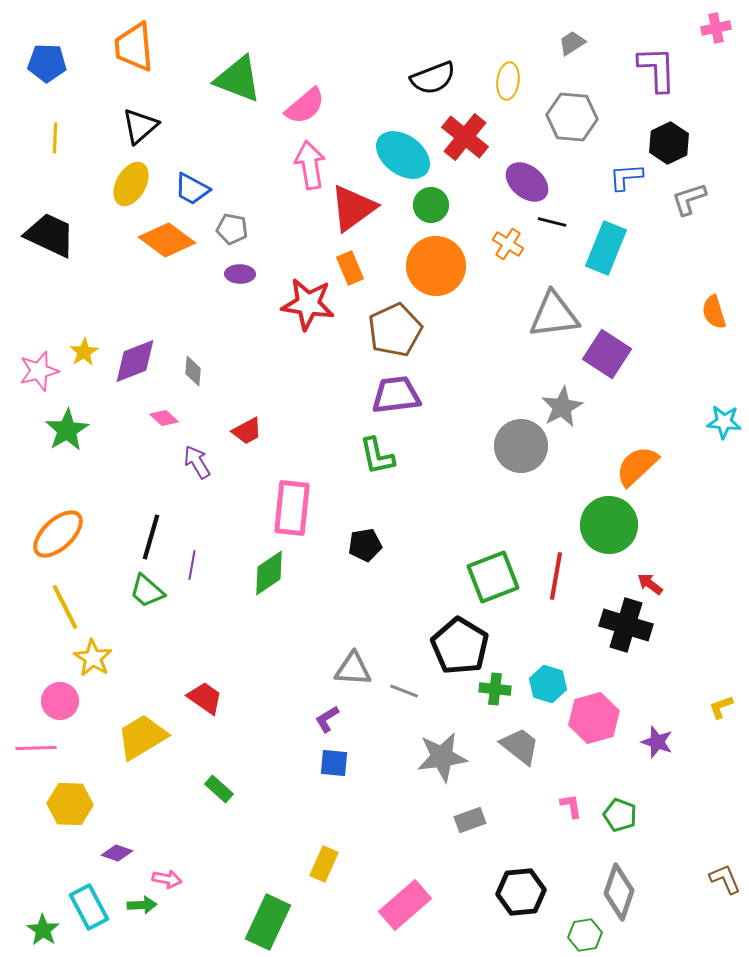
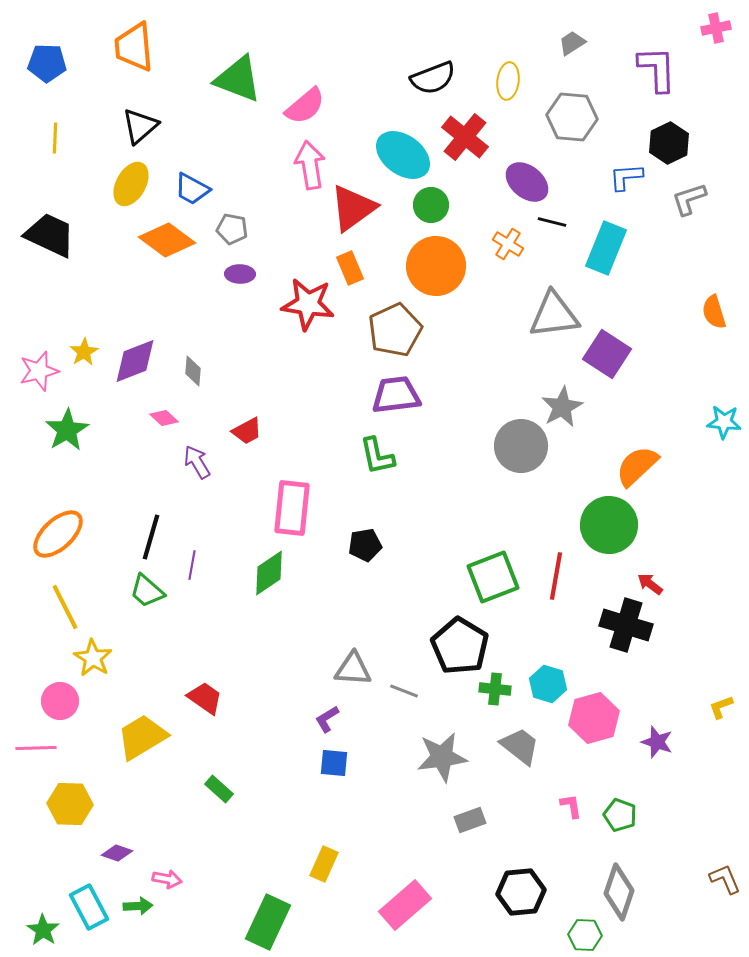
green arrow at (142, 905): moved 4 px left, 1 px down
green hexagon at (585, 935): rotated 12 degrees clockwise
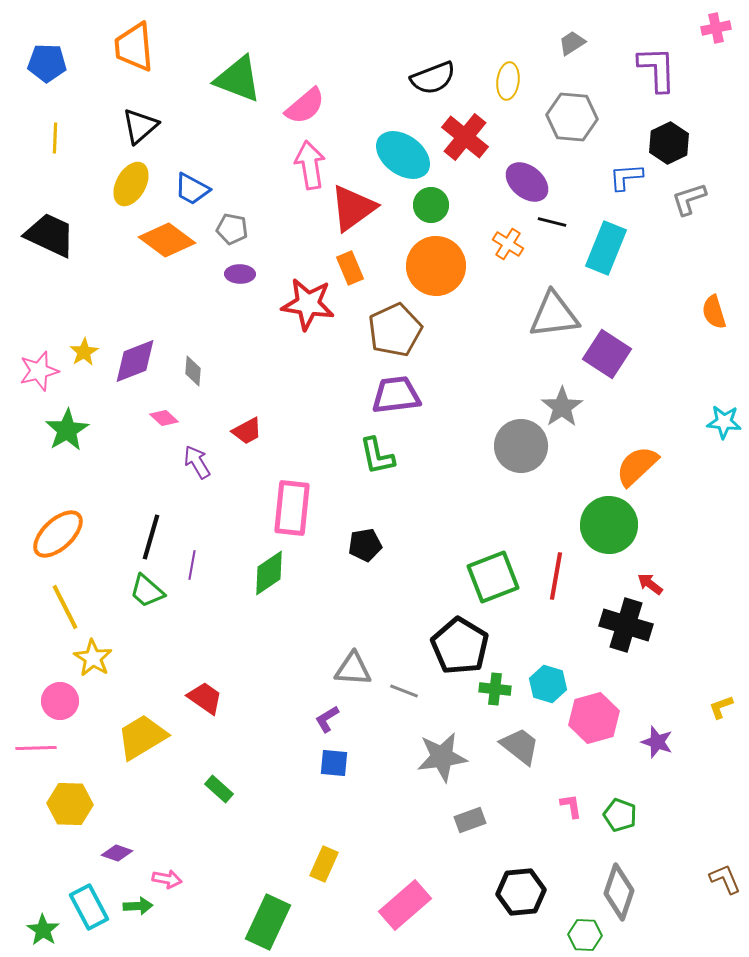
gray star at (562, 407): rotated 6 degrees counterclockwise
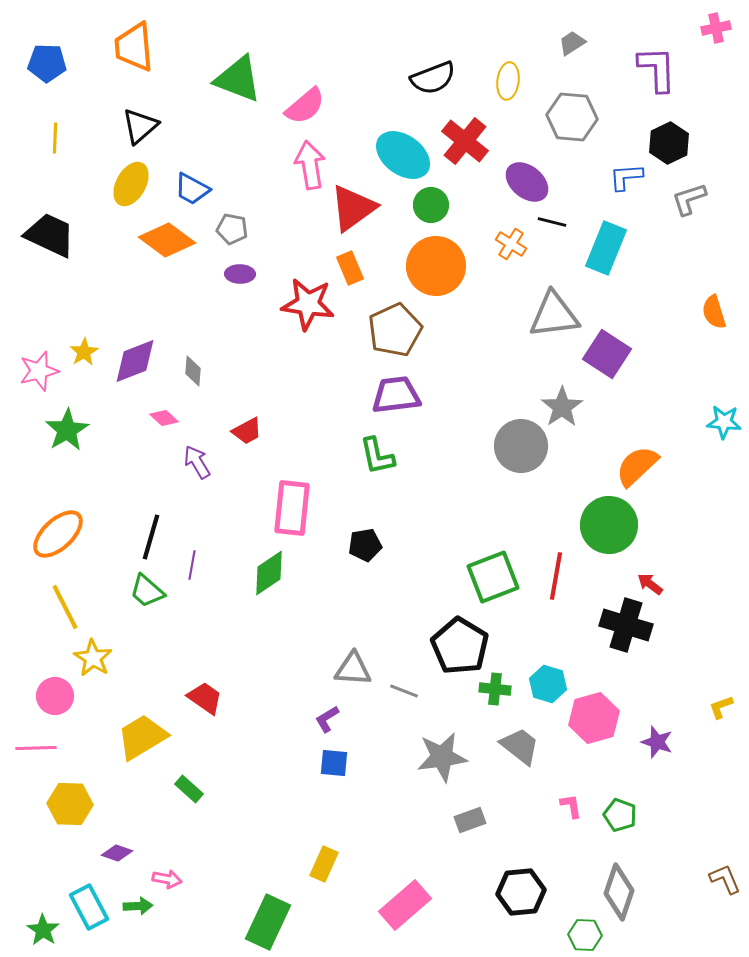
red cross at (465, 137): moved 4 px down
orange cross at (508, 244): moved 3 px right
pink circle at (60, 701): moved 5 px left, 5 px up
green rectangle at (219, 789): moved 30 px left
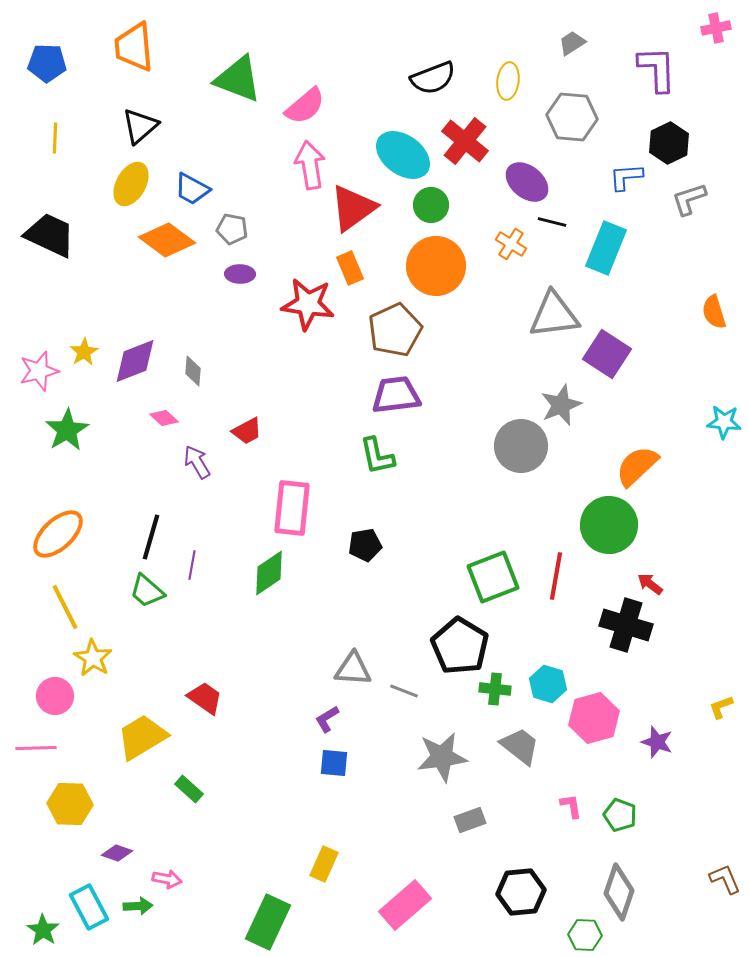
gray star at (562, 407): moved 1 px left, 2 px up; rotated 12 degrees clockwise
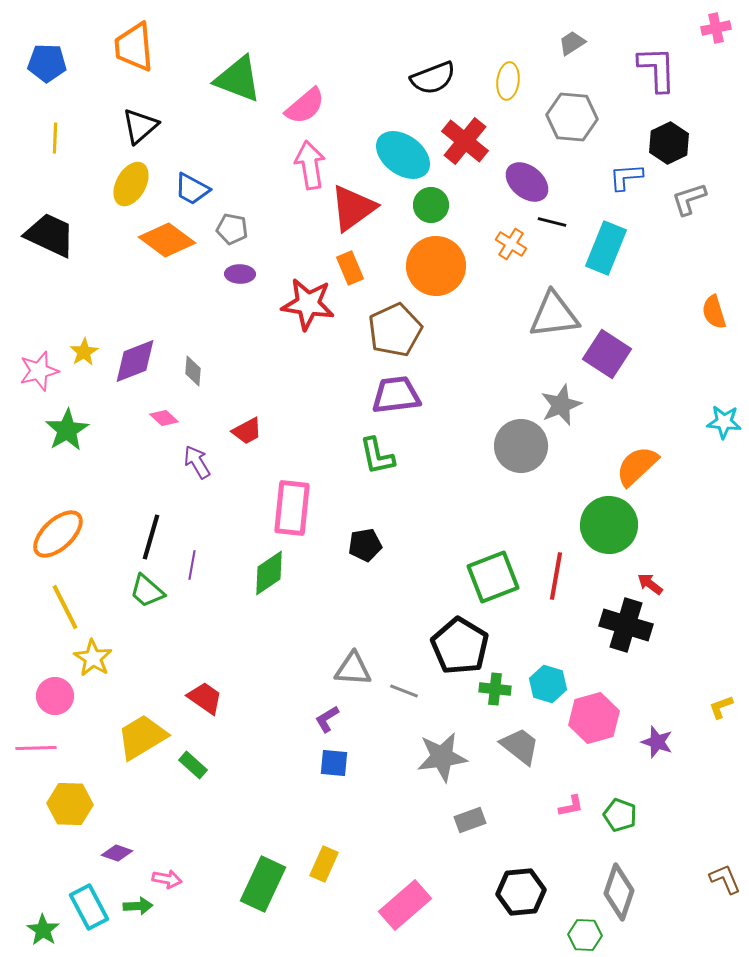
green rectangle at (189, 789): moved 4 px right, 24 px up
pink L-shape at (571, 806): rotated 88 degrees clockwise
green rectangle at (268, 922): moved 5 px left, 38 px up
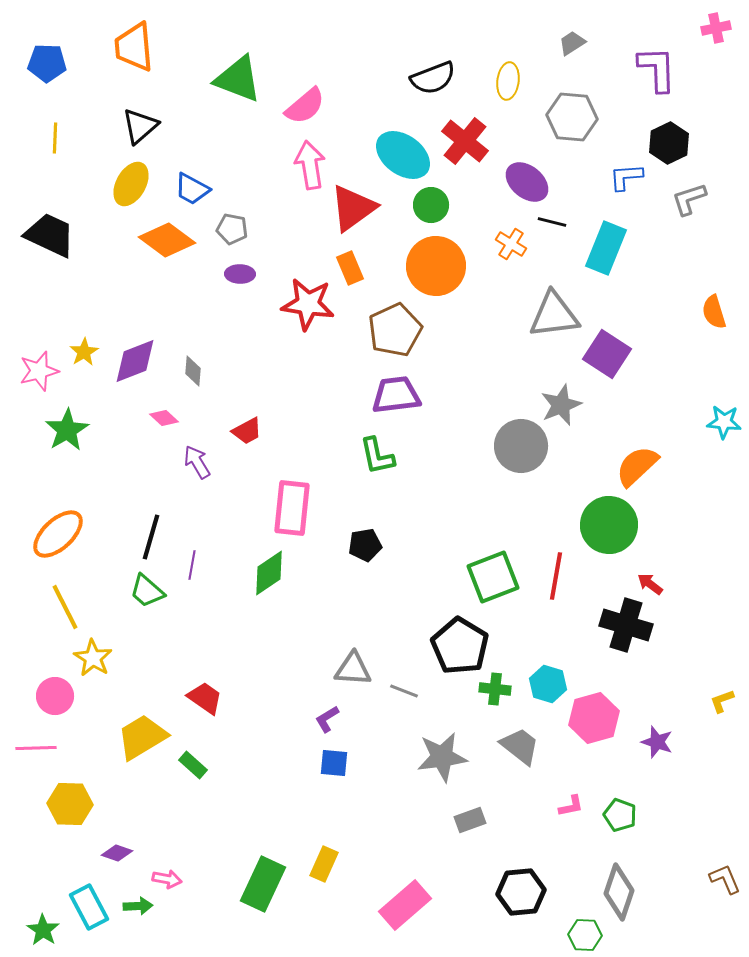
yellow L-shape at (721, 707): moved 1 px right, 6 px up
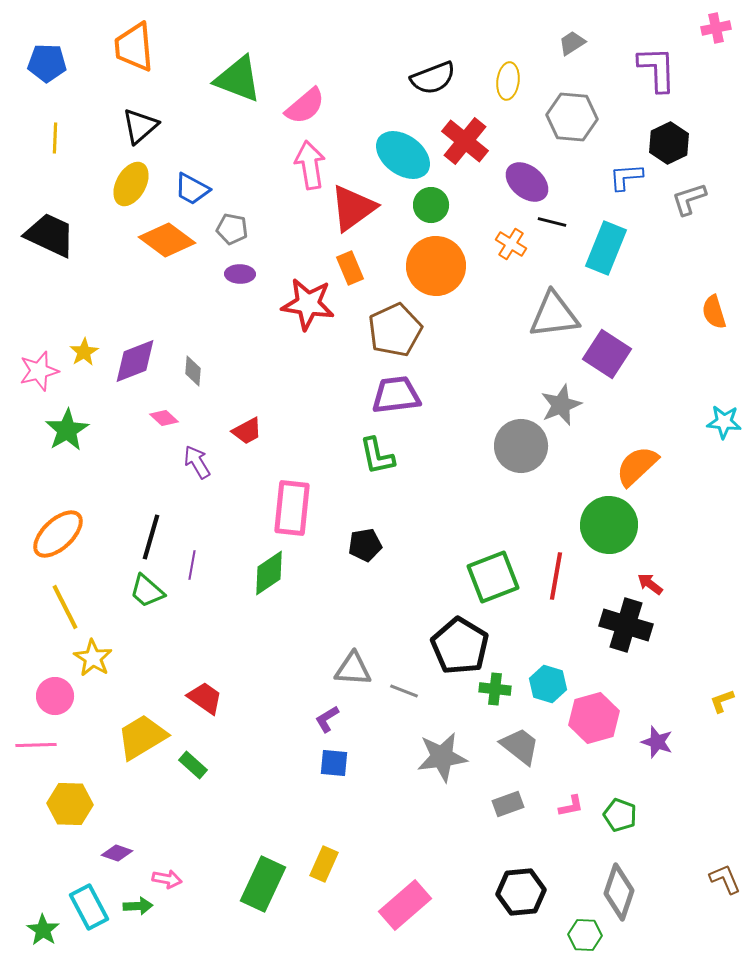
pink line at (36, 748): moved 3 px up
gray rectangle at (470, 820): moved 38 px right, 16 px up
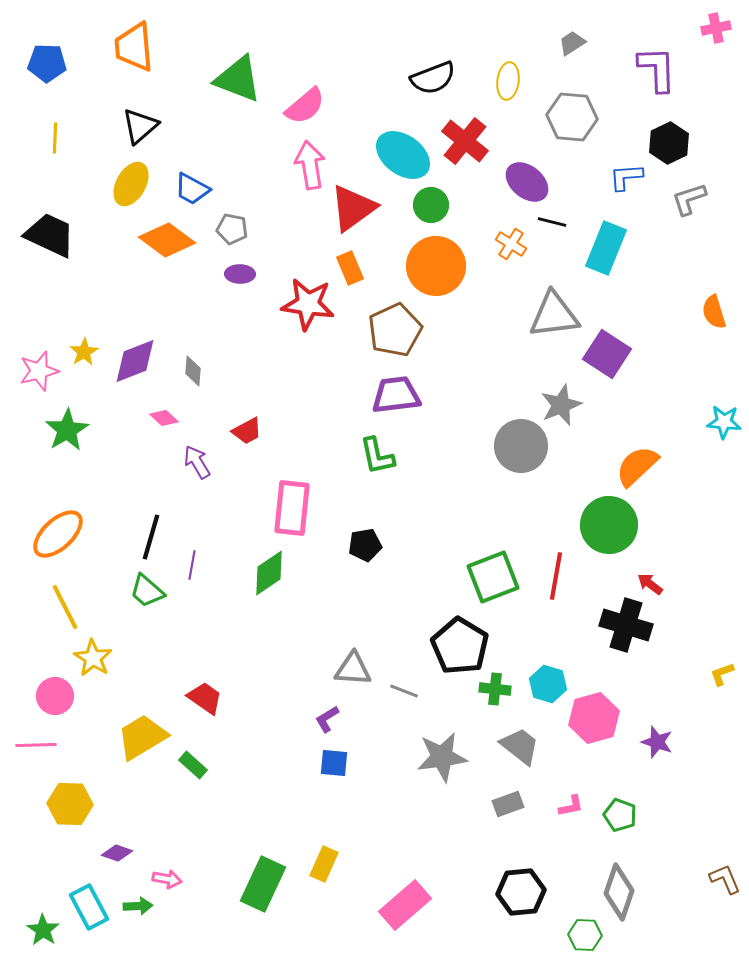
yellow L-shape at (722, 701): moved 27 px up
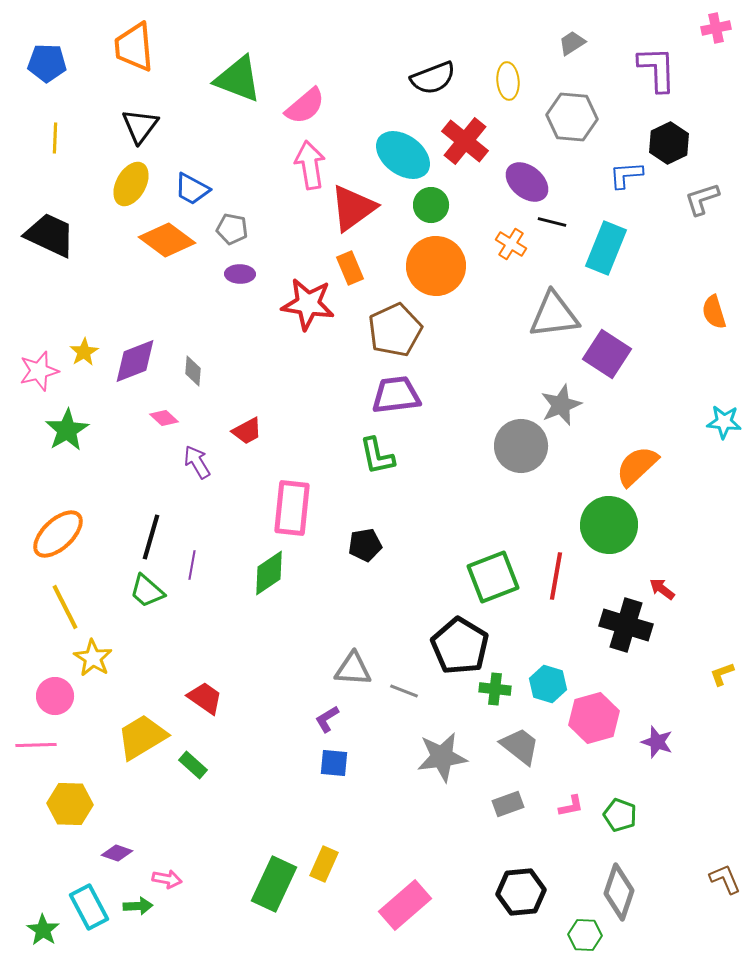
yellow ellipse at (508, 81): rotated 12 degrees counterclockwise
black triangle at (140, 126): rotated 12 degrees counterclockwise
blue L-shape at (626, 177): moved 2 px up
gray L-shape at (689, 199): moved 13 px right
red arrow at (650, 584): moved 12 px right, 5 px down
green rectangle at (263, 884): moved 11 px right
